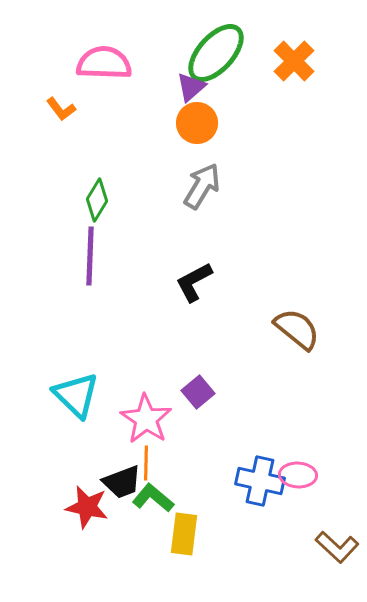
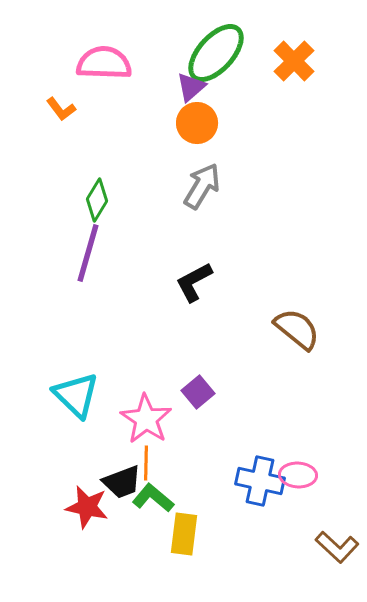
purple line: moved 2 px left, 3 px up; rotated 14 degrees clockwise
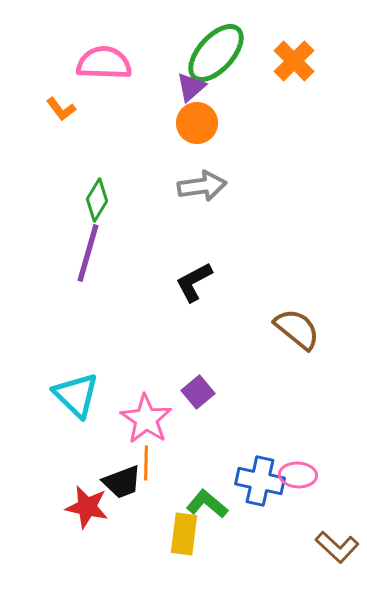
gray arrow: rotated 51 degrees clockwise
green L-shape: moved 54 px right, 6 px down
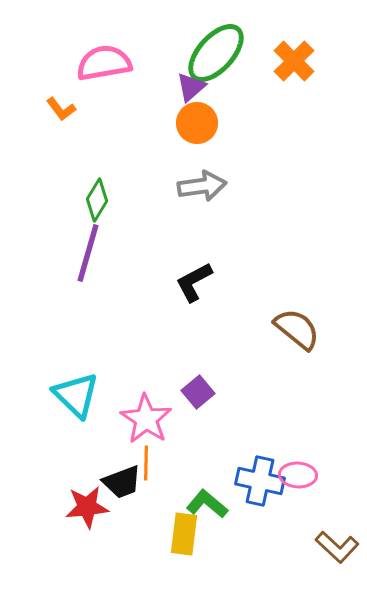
pink semicircle: rotated 12 degrees counterclockwise
red star: rotated 18 degrees counterclockwise
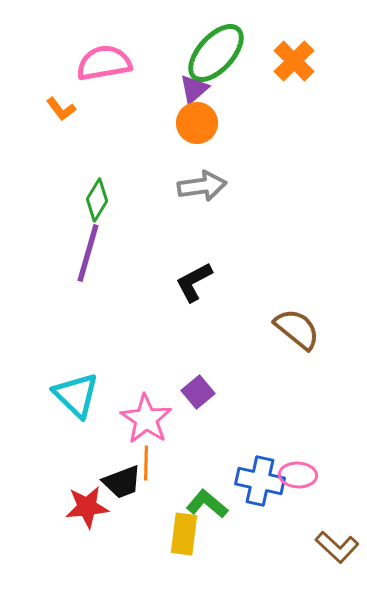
purple triangle: moved 3 px right, 2 px down
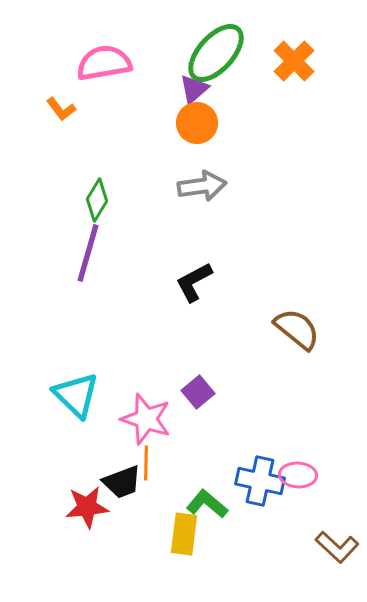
pink star: rotated 15 degrees counterclockwise
